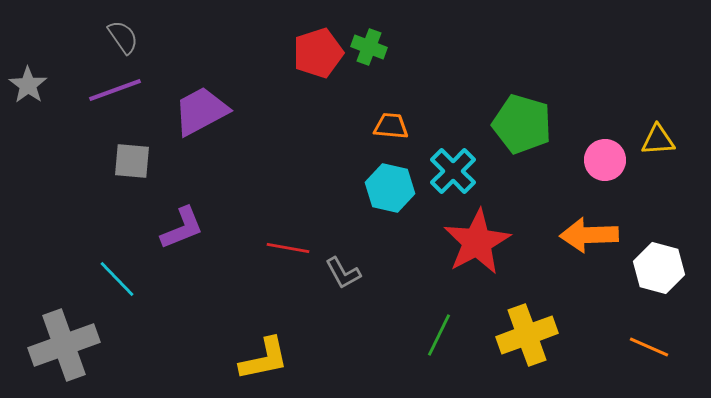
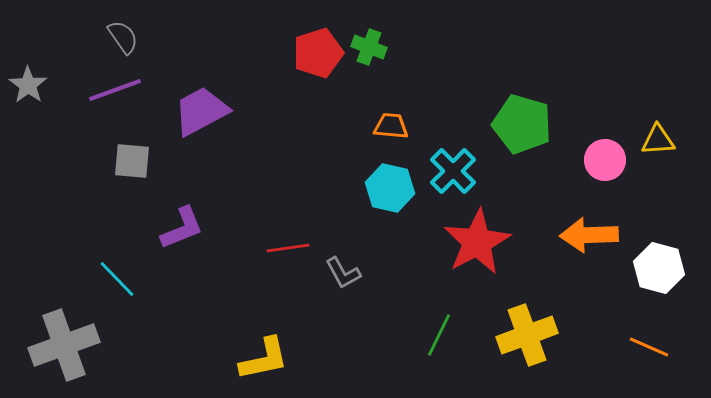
red line: rotated 18 degrees counterclockwise
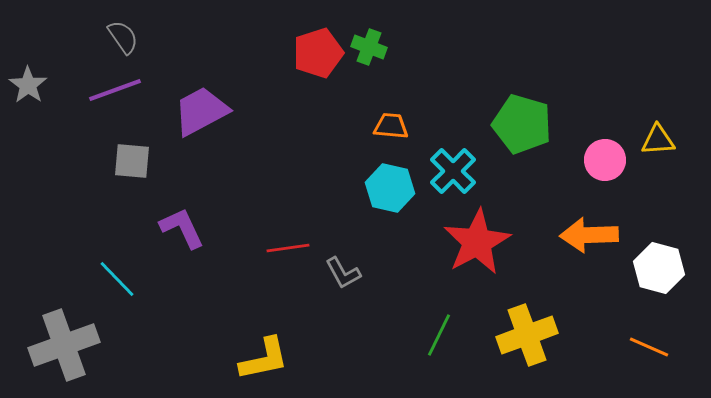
purple L-shape: rotated 93 degrees counterclockwise
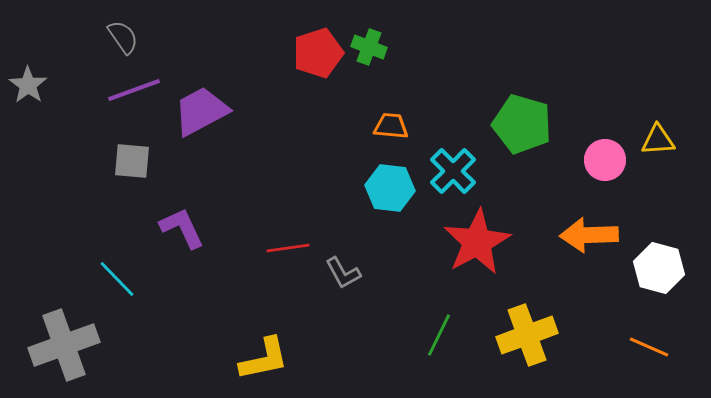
purple line: moved 19 px right
cyan hexagon: rotated 6 degrees counterclockwise
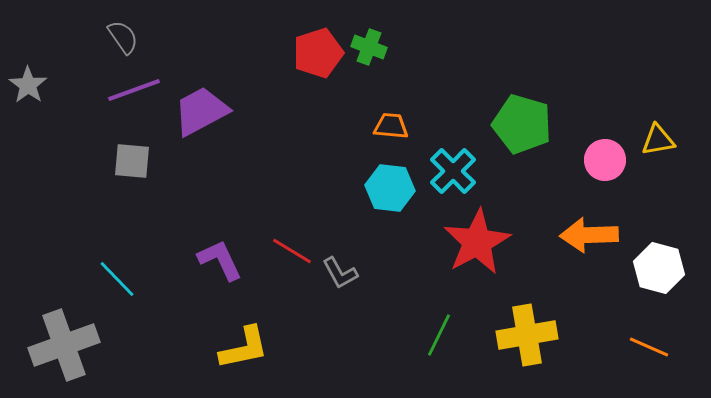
yellow triangle: rotated 6 degrees counterclockwise
purple L-shape: moved 38 px right, 32 px down
red line: moved 4 px right, 3 px down; rotated 39 degrees clockwise
gray L-shape: moved 3 px left
yellow cross: rotated 10 degrees clockwise
yellow L-shape: moved 20 px left, 11 px up
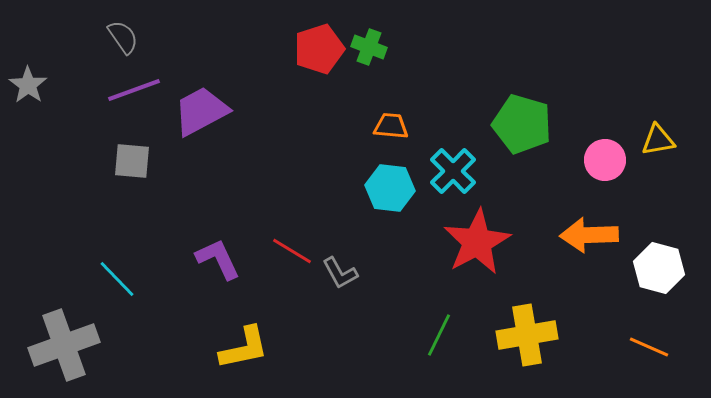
red pentagon: moved 1 px right, 4 px up
purple L-shape: moved 2 px left, 1 px up
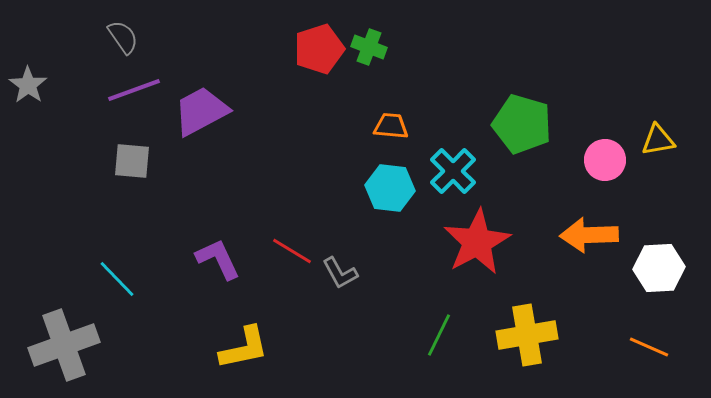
white hexagon: rotated 18 degrees counterclockwise
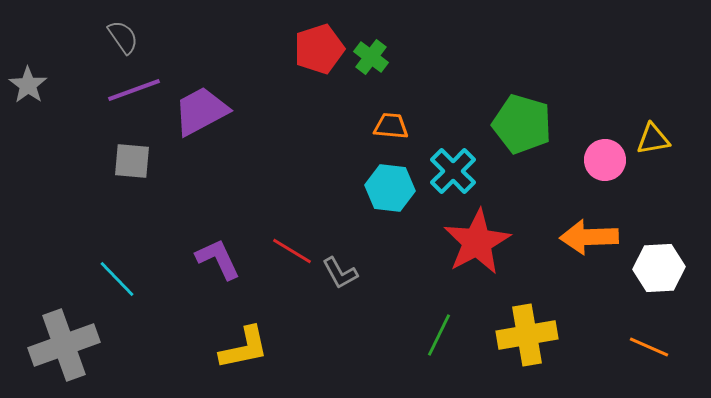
green cross: moved 2 px right, 10 px down; rotated 16 degrees clockwise
yellow triangle: moved 5 px left, 1 px up
orange arrow: moved 2 px down
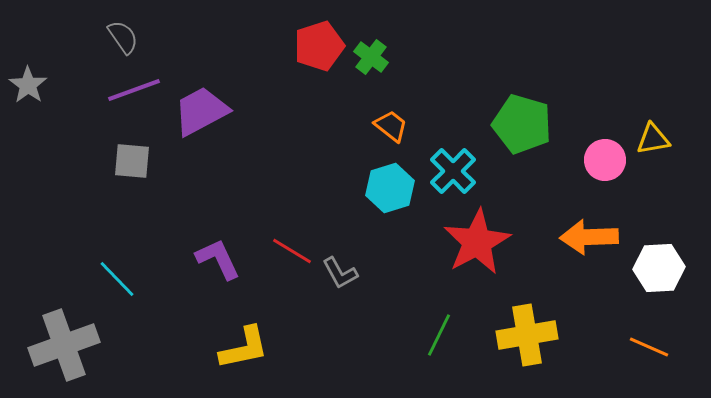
red pentagon: moved 3 px up
orange trapezoid: rotated 33 degrees clockwise
cyan hexagon: rotated 24 degrees counterclockwise
